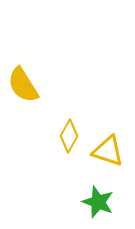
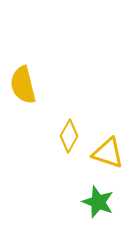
yellow semicircle: rotated 18 degrees clockwise
yellow triangle: moved 2 px down
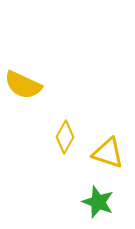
yellow semicircle: rotated 51 degrees counterclockwise
yellow diamond: moved 4 px left, 1 px down
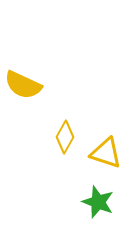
yellow triangle: moved 2 px left
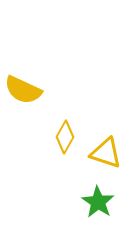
yellow semicircle: moved 5 px down
green star: rotated 12 degrees clockwise
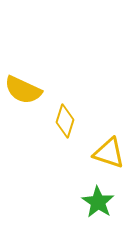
yellow diamond: moved 16 px up; rotated 12 degrees counterclockwise
yellow triangle: moved 3 px right
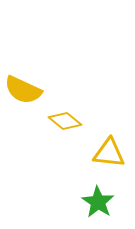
yellow diamond: rotated 68 degrees counterclockwise
yellow triangle: rotated 12 degrees counterclockwise
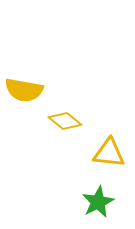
yellow semicircle: moved 1 px right; rotated 15 degrees counterclockwise
green star: rotated 12 degrees clockwise
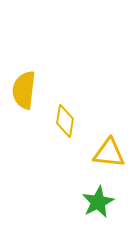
yellow semicircle: rotated 87 degrees clockwise
yellow diamond: rotated 60 degrees clockwise
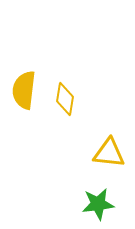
yellow diamond: moved 22 px up
green star: moved 2 px down; rotated 20 degrees clockwise
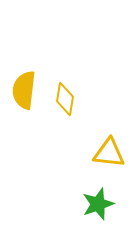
green star: rotated 12 degrees counterclockwise
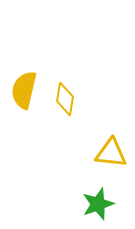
yellow semicircle: rotated 6 degrees clockwise
yellow triangle: moved 2 px right
